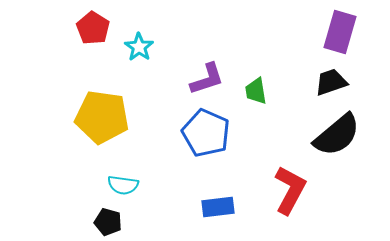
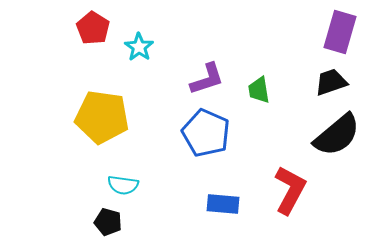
green trapezoid: moved 3 px right, 1 px up
blue rectangle: moved 5 px right, 3 px up; rotated 12 degrees clockwise
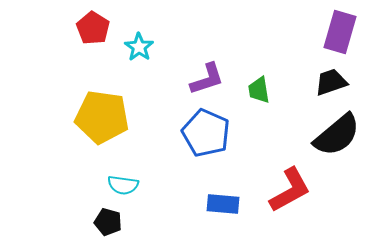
red L-shape: rotated 33 degrees clockwise
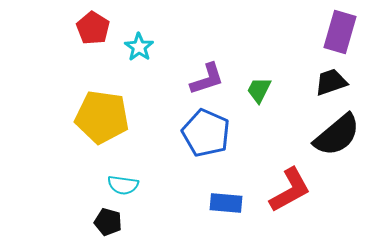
green trapezoid: rotated 36 degrees clockwise
blue rectangle: moved 3 px right, 1 px up
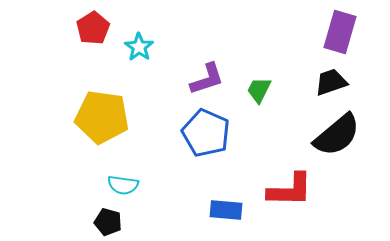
red pentagon: rotated 8 degrees clockwise
red L-shape: rotated 30 degrees clockwise
blue rectangle: moved 7 px down
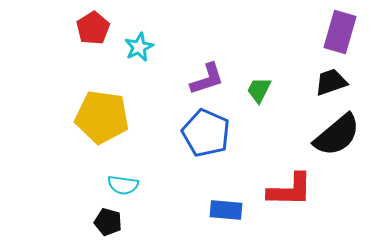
cyan star: rotated 12 degrees clockwise
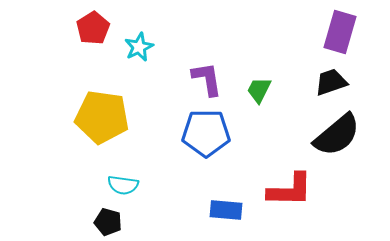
purple L-shape: rotated 81 degrees counterclockwise
blue pentagon: rotated 24 degrees counterclockwise
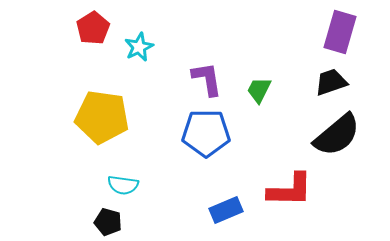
blue rectangle: rotated 28 degrees counterclockwise
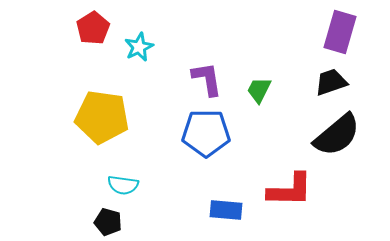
blue rectangle: rotated 28 degrees clockwise
